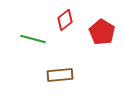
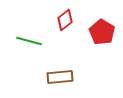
green line: moved 4 px left, 2 px down
brown rectangle: moved 2 px down
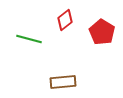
green line: moved 2 px up
brown rectangle: moved 3 px right, 5 px down
